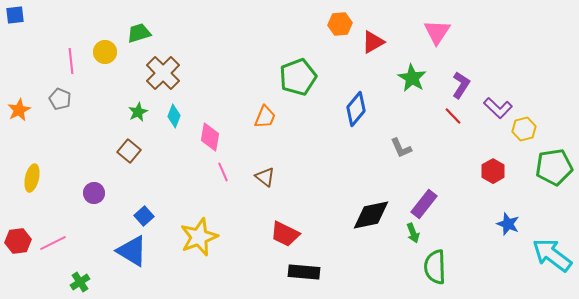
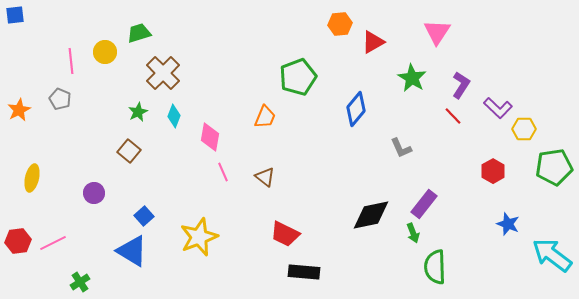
yellow hexagon at (524, 129): rotated 15 degrees clockwise
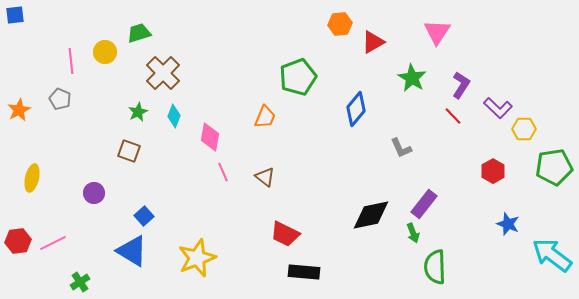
brown square at (129, 151): rotated 20 degrees counterclockwise
yellow star at (199, 237): moved 2 px left, 21 px down
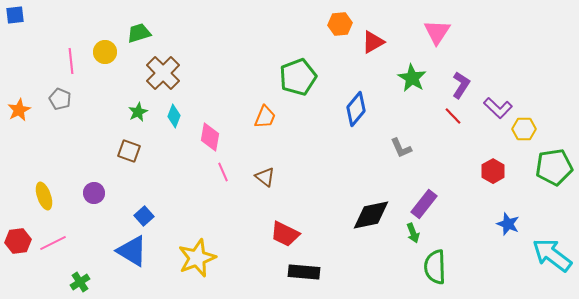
yellow ellipse at (32, 178): moved 12 px right, 18 px down; rotated 32 degrees counterclockwise
